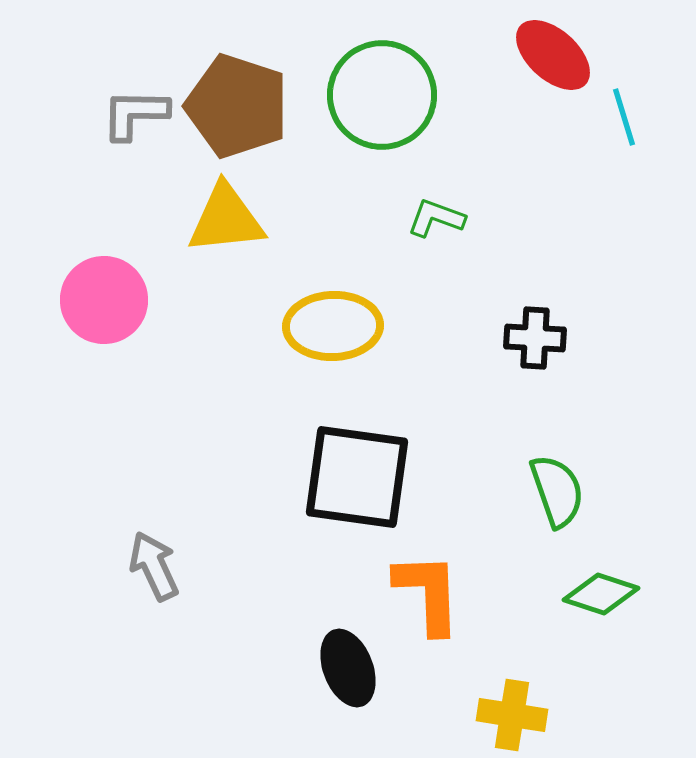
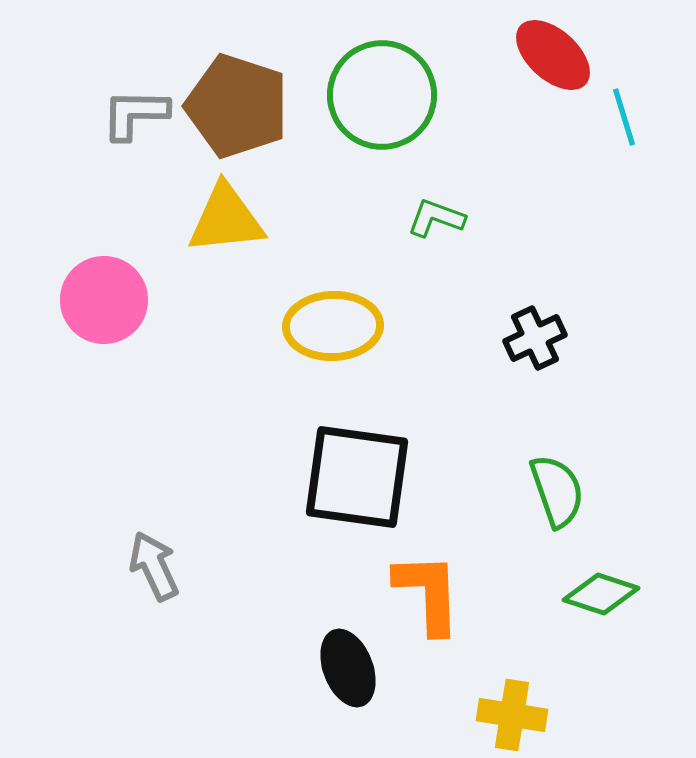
black cross: rotated 28 degrees counterclockwise
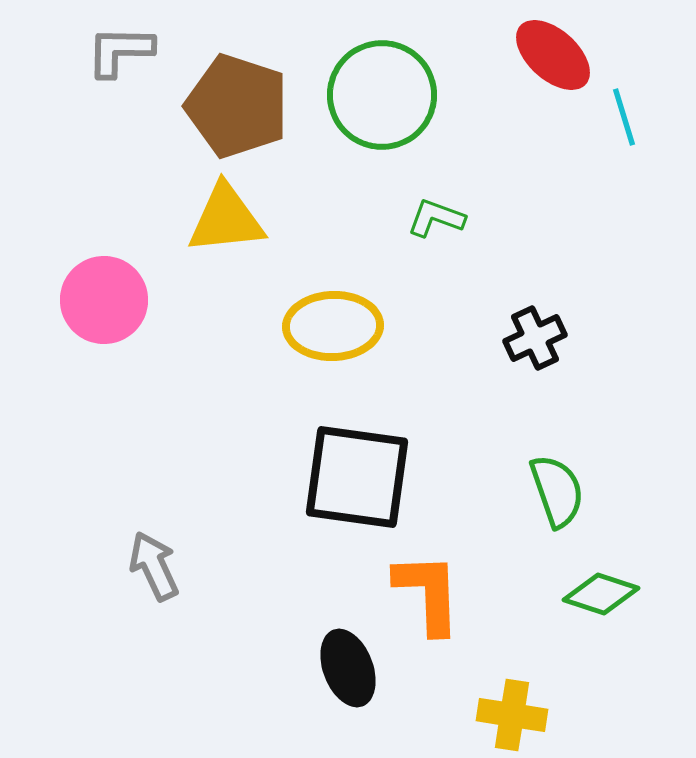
gray L-shape: moved 15 px left, 63 px up
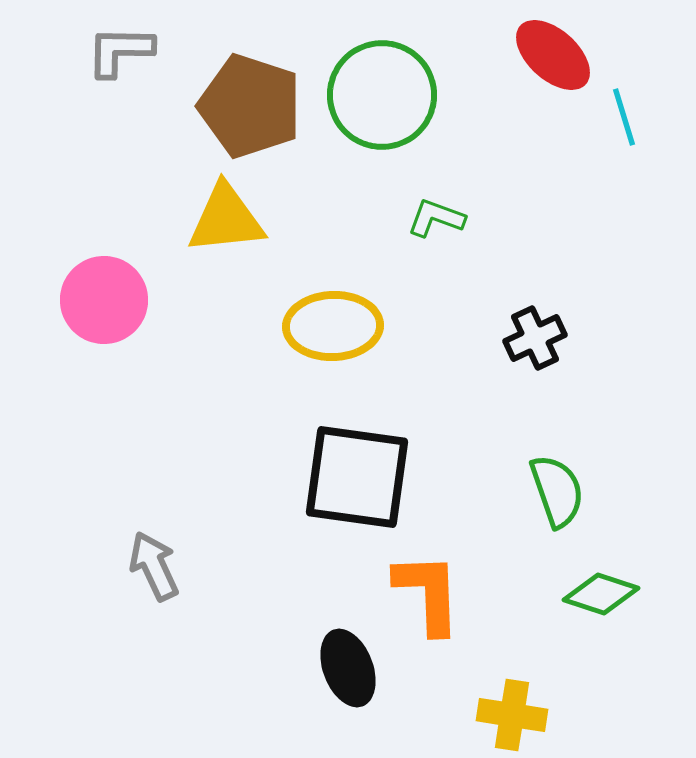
brown pentagon: moved 13 px right
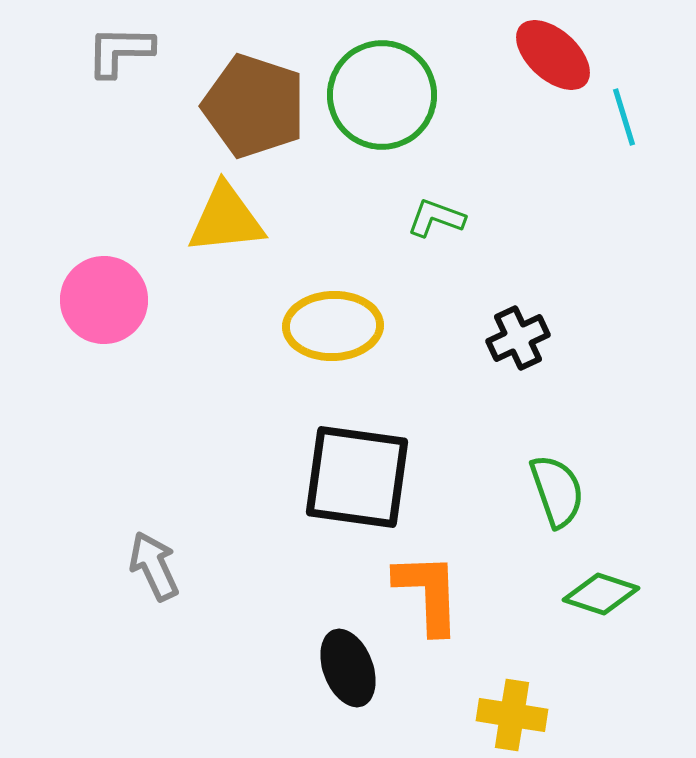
brown pentagon: moved 4 px right
black cross: moved 17 px left
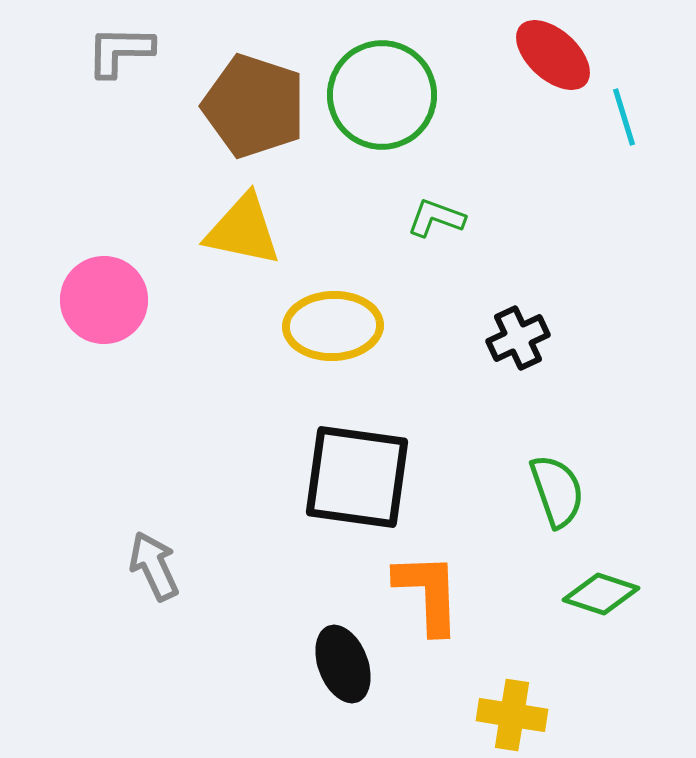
yellow triangle: moved 17 px right, 11 px down; rotated 18 degrees clockwise
black ellipse: moved 5 px left, 4 px up
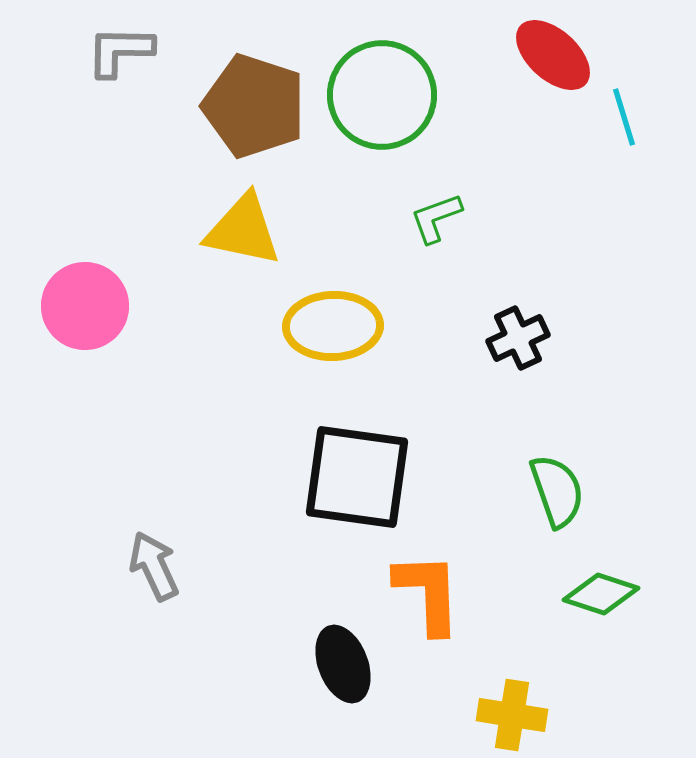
green L-shape: rotated 40 degrees counterclockwise
pink circle: moved 19 px left, 6 px down
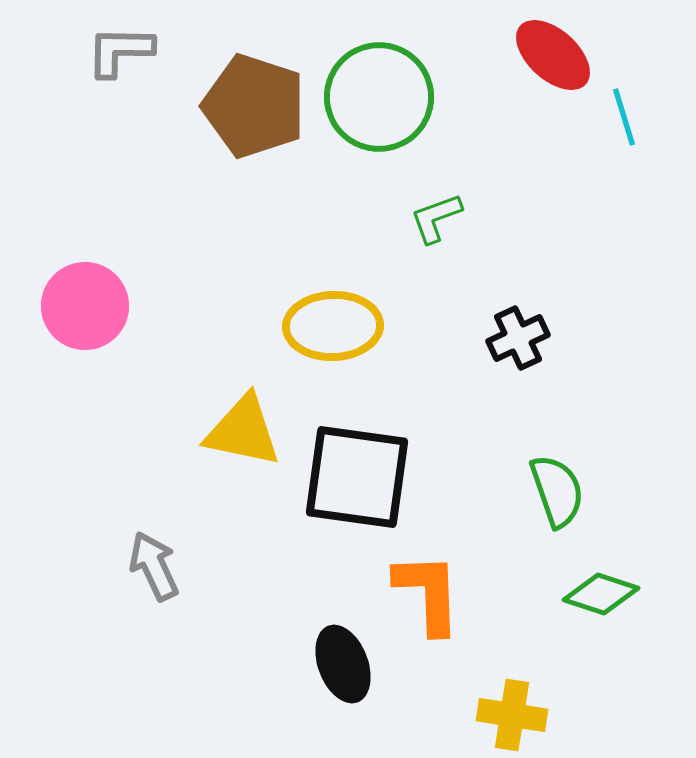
green circle: moved 3 px left, 2 px down
yellow triangle: moved 201 px down
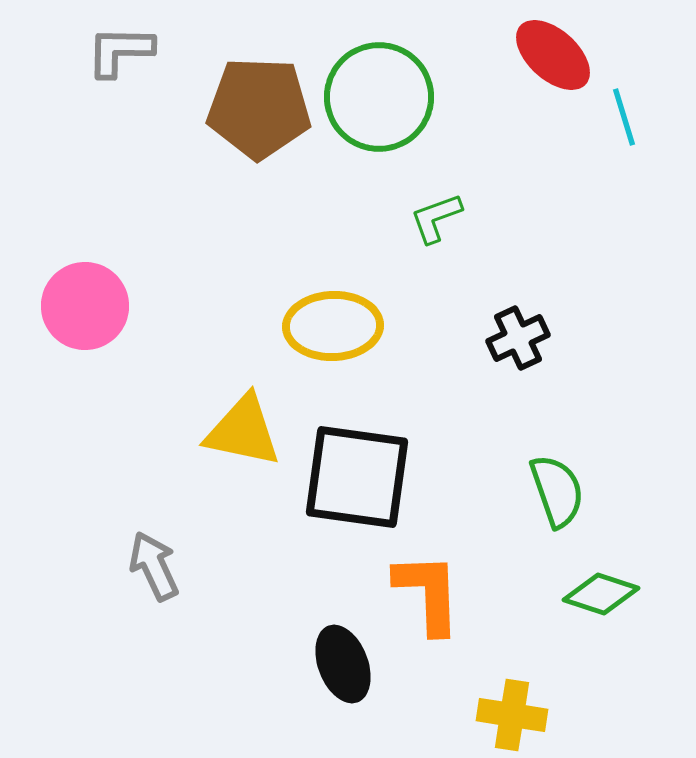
brown pentagon: moved 5 px right, 2 px down; rotated 16 degrees counterclockwise
